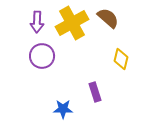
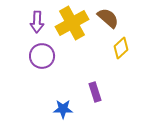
yellow diamond: moved 11 px up; rotated 35 degrees clockwise
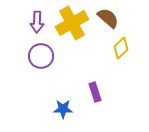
purple circle: moved 1 px left
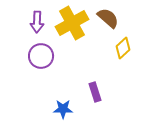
yellow diamond: moved 2 px right
